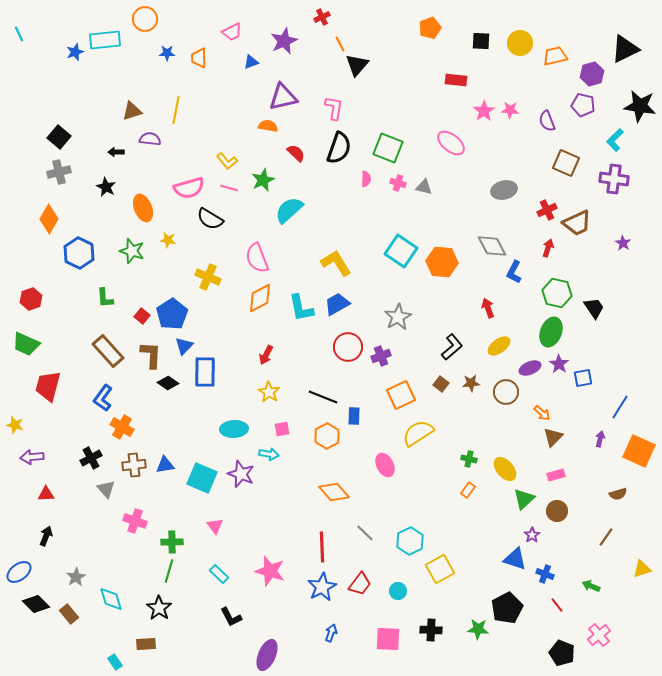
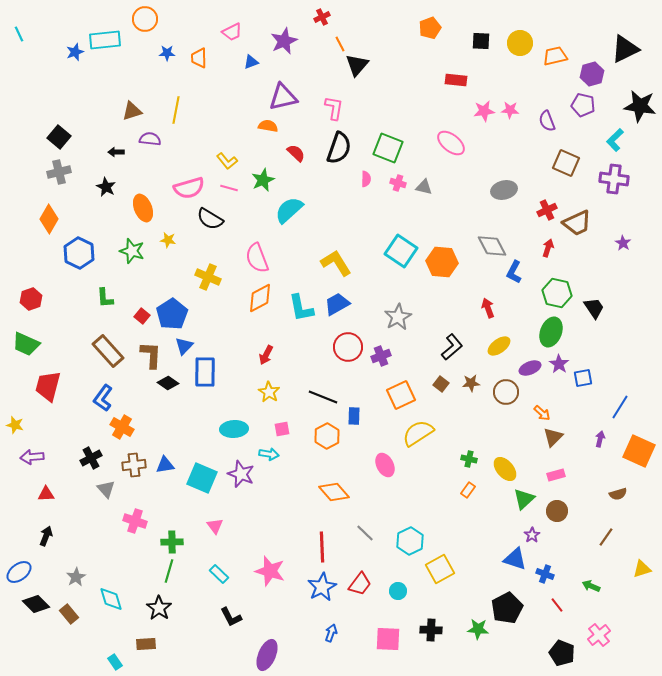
pink star at (484, 111): rotated 25 degrees clockwise
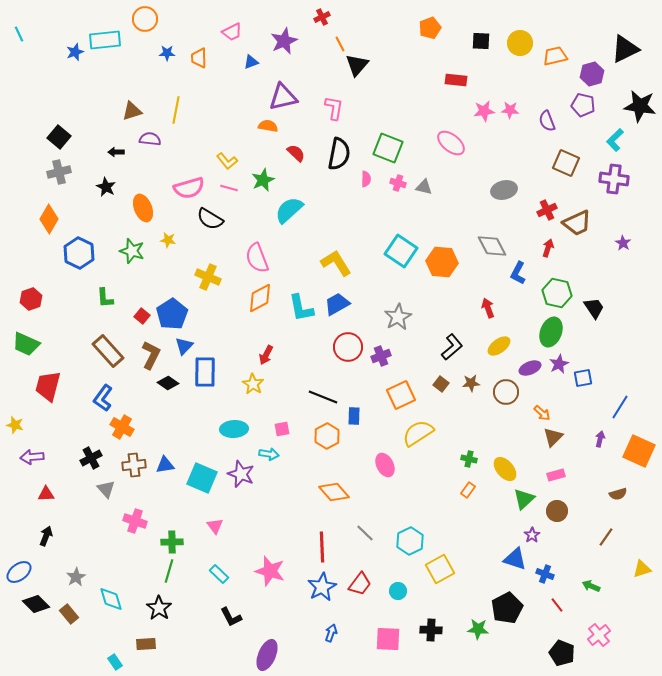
black semicircle at (339, 148): moved 6 px down; rotated 8 degrees counterclockwise
blue L-shape at (514, 272): moved 4 px right, 1 px down
brown L-shape at (151, 355): rotated 24 degrees clockwise
purple star at (559, 364): rotated 12 degrees clockwise
yellow star at (269, 392): moved 16 px left, 8 px up
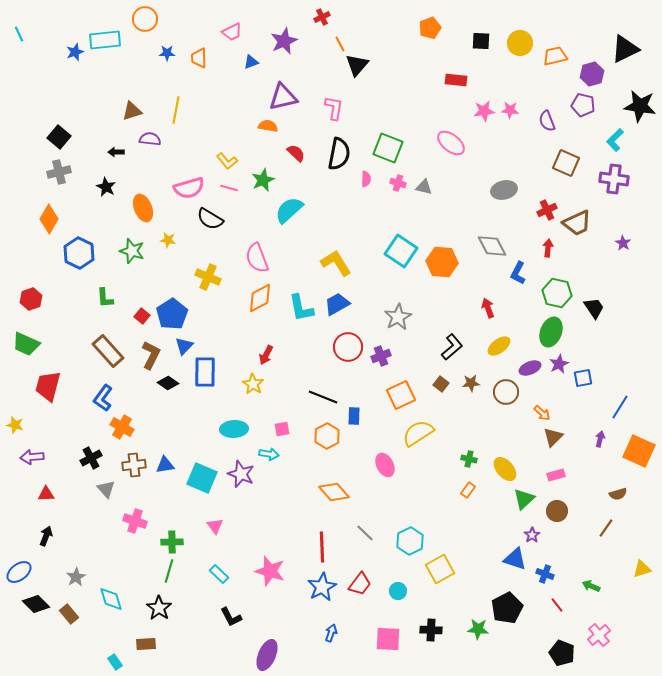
red arrow at (548, 248): rotated 12 degrees counterclockwise
brown line at (606, 537): moved 9 px up
